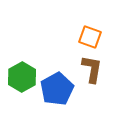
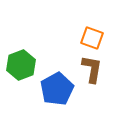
orange square: moved 2 px right, 1 px down
green hexagon: moved 1 px left, 12 px up; rotated 8 degrees clockwise
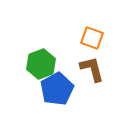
green hexagon: moved 20 px right, 1 px up
brown L-shape: rotated 24 degrees counterclockwise
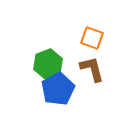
green hexagon: moved 7 px right
blue pentagon: moved 1 px right
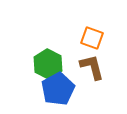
green hexagon: rotated 12 degrees counterclockwise
brown L-shape: moved 2 px up
